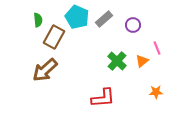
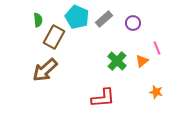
purple circle: moved 2 px up
orange star: rotated 16 degrees clockwise
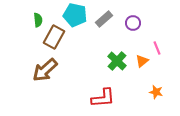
cyan pentagon: moved 2 px left, 2 px up; rotated 10 degrees counterclockwise
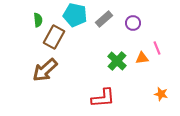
orange triangle: moved 3 px up; rotated 32 degrees clockwise
orange star: moved 5 px right, 2 px down
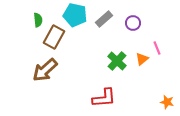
orange triangle: moved 1 px down; rotated 32 degrees counterclockwise
orange star: moved 6 px right, 8 px down
red L-shape: moved 1 px right
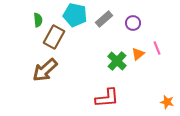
orange triangle: moved 4 px left, 5 px up
red L-shape: moved 3 px right
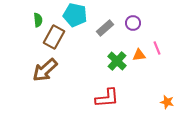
gray rectangle: moved 1 px right, 9 px down
orange triangle: moved 1 px right, 1 px down; rotated 32 degrees clockwise
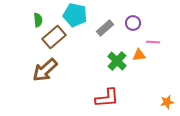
brown rectangle: rotated 20 degrees clockwise
pink line: moved 4 px left, 6 px up; rotated 64 degrees counterclockwise
orange star: rotated 24 degrees counterclockwise
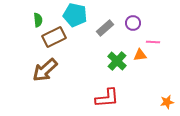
brown rectangle: rotated 15 degrees clockwise
orange triangle: moved 1 px right
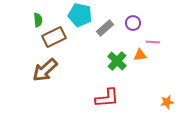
cyan pentagon: moved 5 px right
